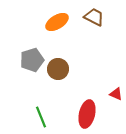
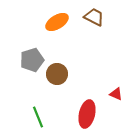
brown circle: moved 1 px left, 5 px down
green line: moved 3 px left
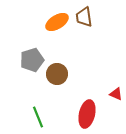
brown trapezoid: moved 10 px left; rotated 125 degrees counterclockwise
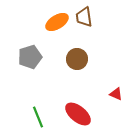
gray pentagon: moved 2 px left, 3 px up
brown circle: moved 20 px right, 15 px up
red ellipse: moved 9 px left; rotated 64 degrees counterclockwise
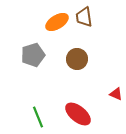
gray pentagon: moved 3 px right, 2 px up
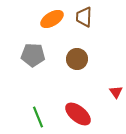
brown trapezoid: rotated 10 degrees clockwise
orange ellipse: moved 5 px left, 3 px up
gray pentagon: rotated 20 degrees clockwise
red triangle: moved 2 px up; rotated 32 degrees clockwise
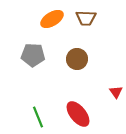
brown trapezoid: moved 2 px right, 1 px down; rotated 90 degrees counterclockwise
red ellipse: rotated 12 degrees clockwise
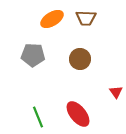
brown circle: moved 3 px right
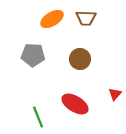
red triangle: moved 1 px left, 2 px down; rotated 16 degrees clockwise
red ellipse: moved 3 px left, 10 px up; rotated 20 degrees counterclockwise
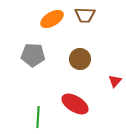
brown trapezoid: moved 1 px left, 3 px up
red triangle: moved 13 px up
green line: rotated 25 degrees clockwise
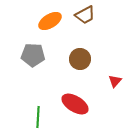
brown trapezoid: rotated 30 degrees counterclockwise
orange ellipse: moved 2 px left, 2 px down
